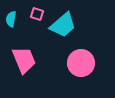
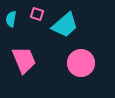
cyan trapezoid: moved 2 px right
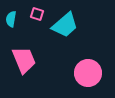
pink circle: moved 7 px right, 10 px down
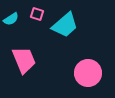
cyan semicircle: rotated 133 degrees counterclockwise
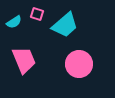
cyan semicircle: moved 3 px right, 3 px down
pink circle: moved 9 px left, 9 px up
